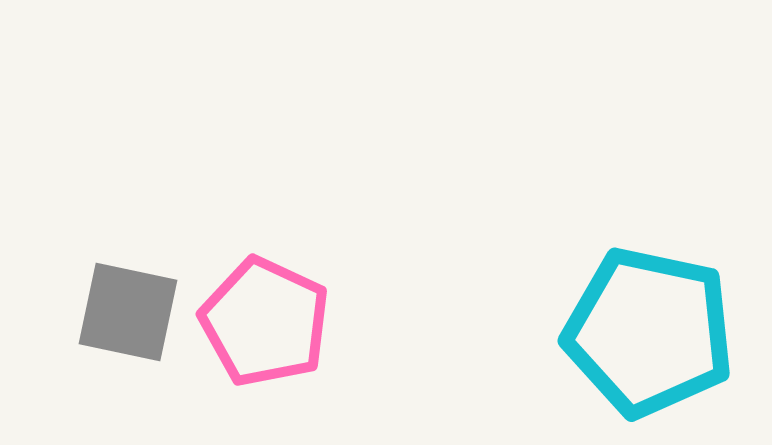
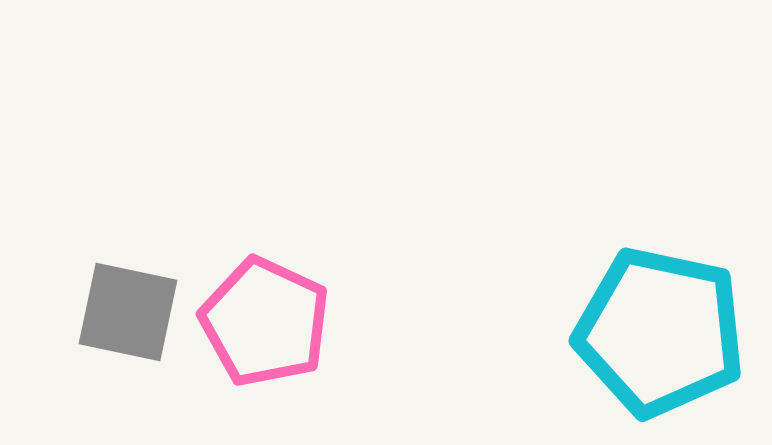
cyan pentagon: moved 11 px right
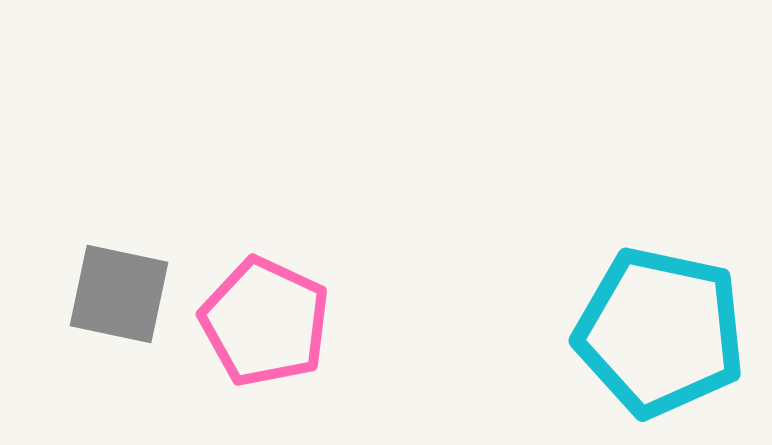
gray square: moved 9 px left, 18 px up
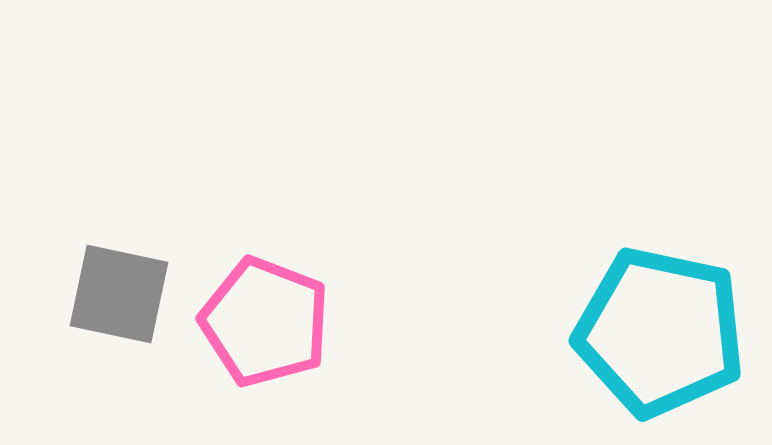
pink pentagon: rotated 4 degrees counterclockwise
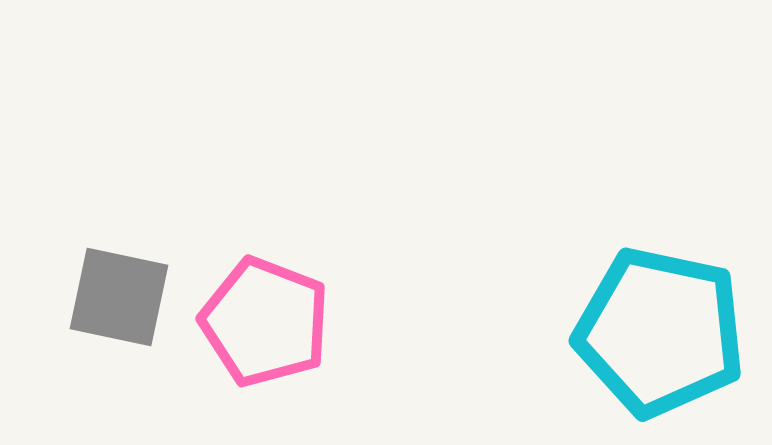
gray square: moved 3 px down
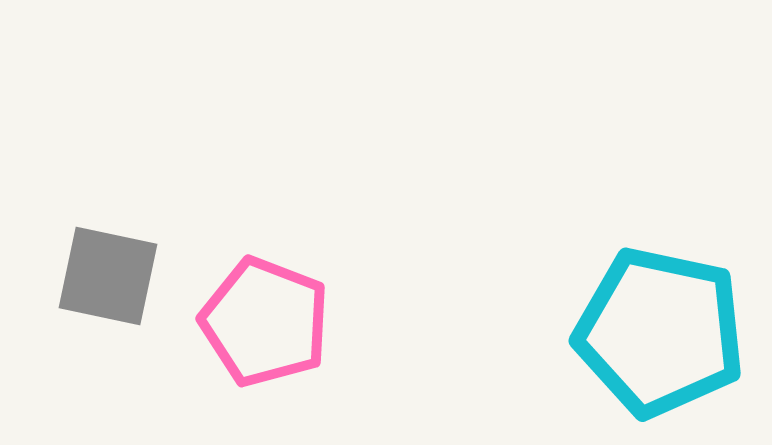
gray square: moved 11 px left, 21 px up
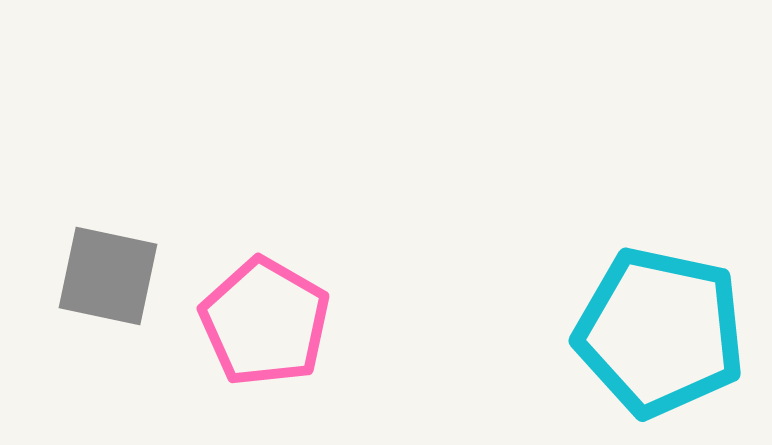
pink pentagon: rotated 9 degrees clockwise
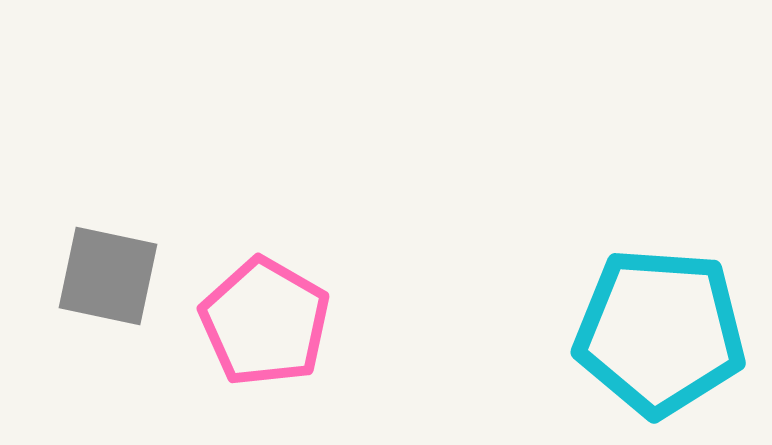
cyan pentagon: rotated 8 degrees counterclockwise
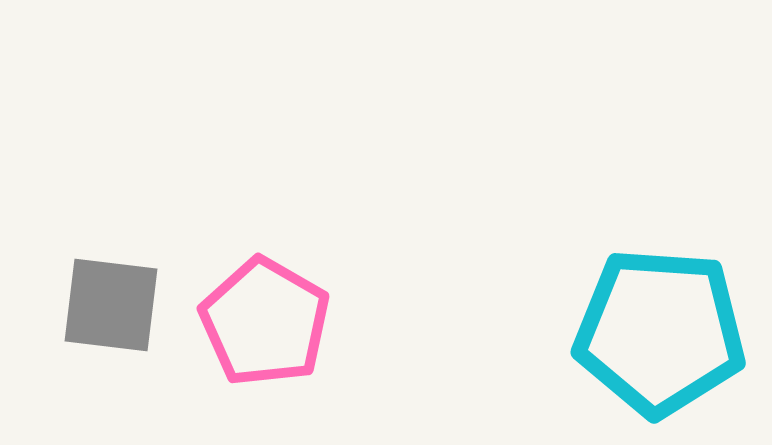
gray square: moved 3 px right, 29 px down; rotated 5 degrees counterclockwise
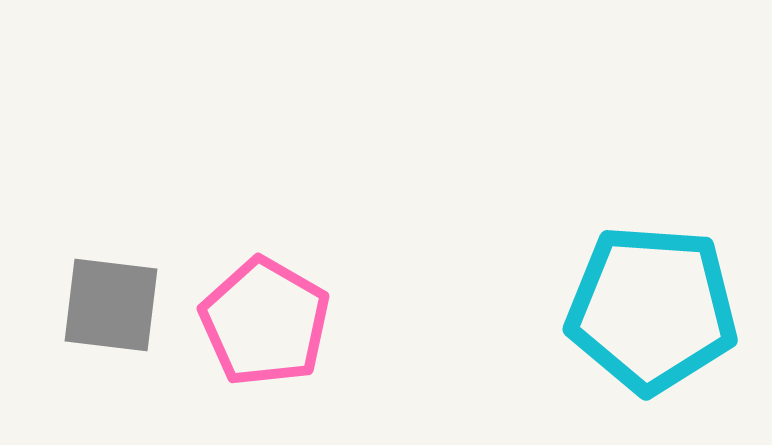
cyan pentagon: moved 8 px left, 23 px up
